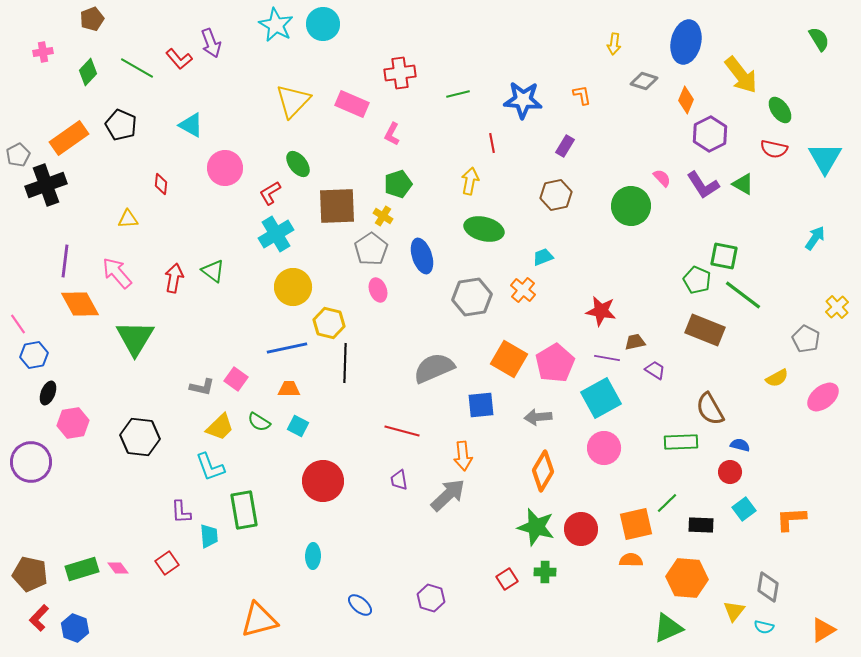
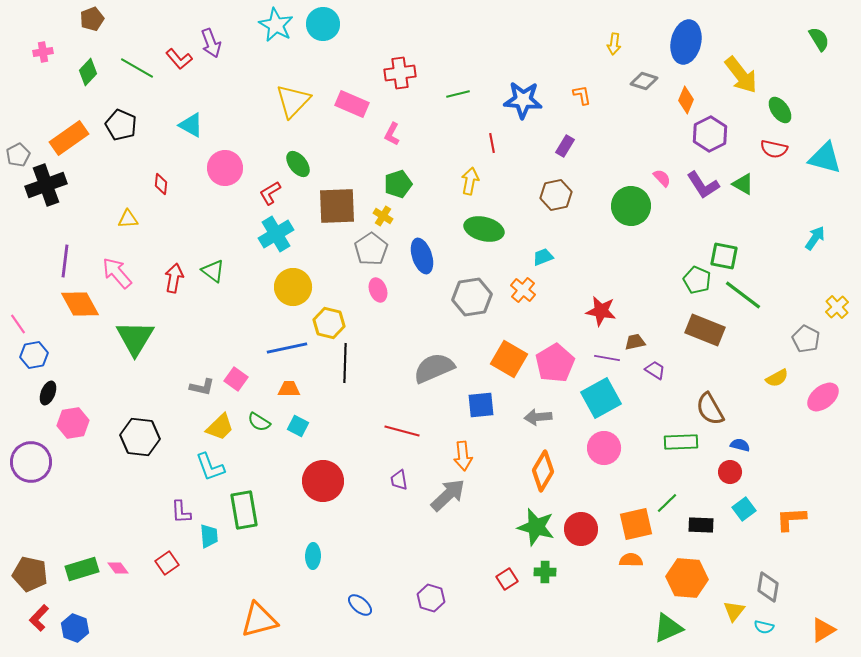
cyan triangle at (825, 158): rotated 45 degrees counterclockwise
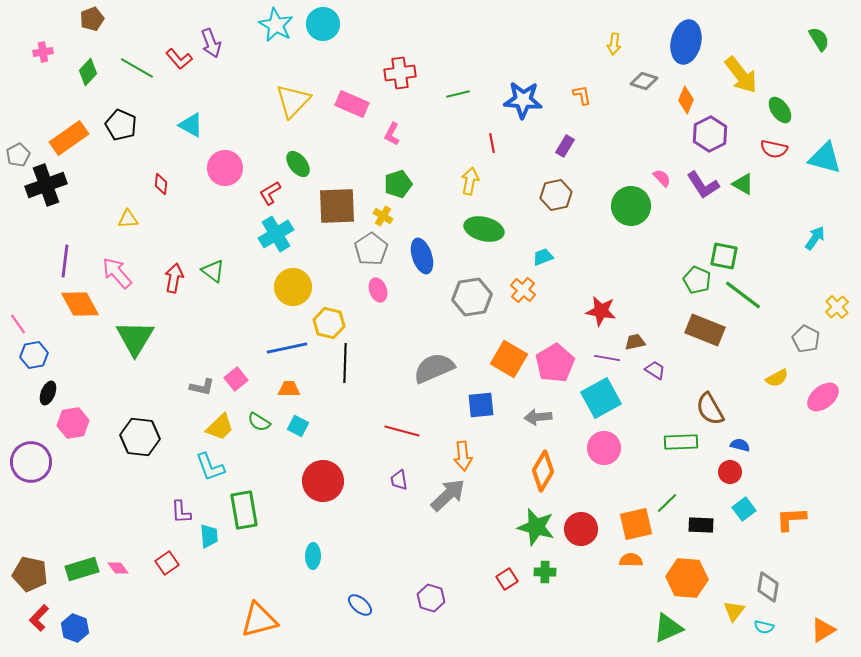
pink square at (236, 379): rotated 15 degrees clockwise
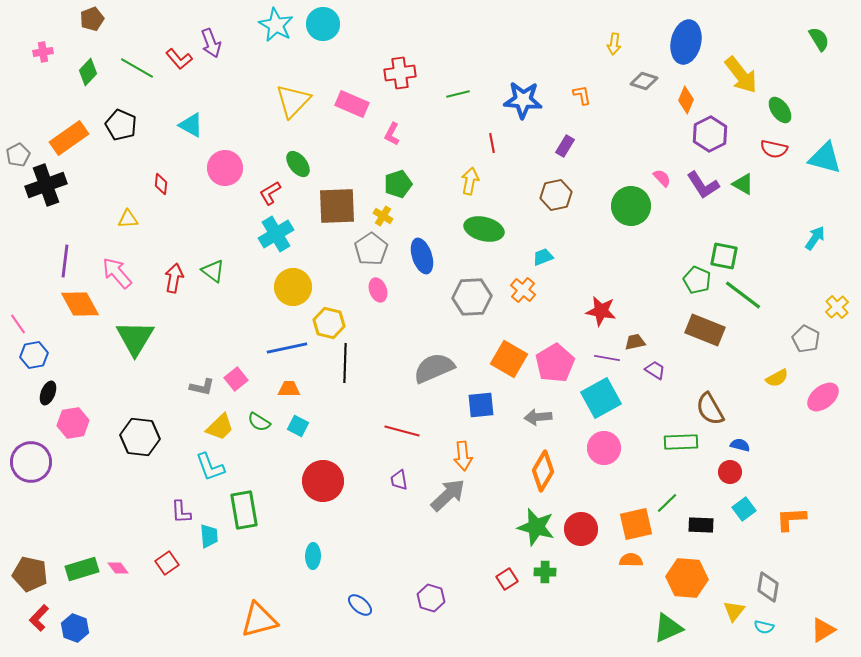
gray hexagon at (472, 297): rotated 6 degrees clockwise
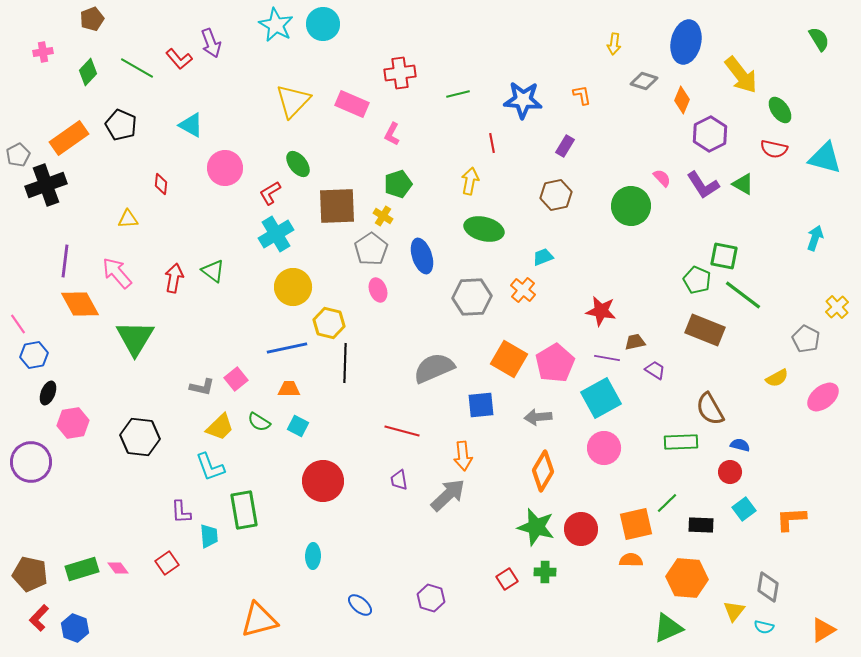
orange diamond at (686, 100): moved 4 px left
cyan arrow at (815, 238): rotated 15 degrees counterclockwise
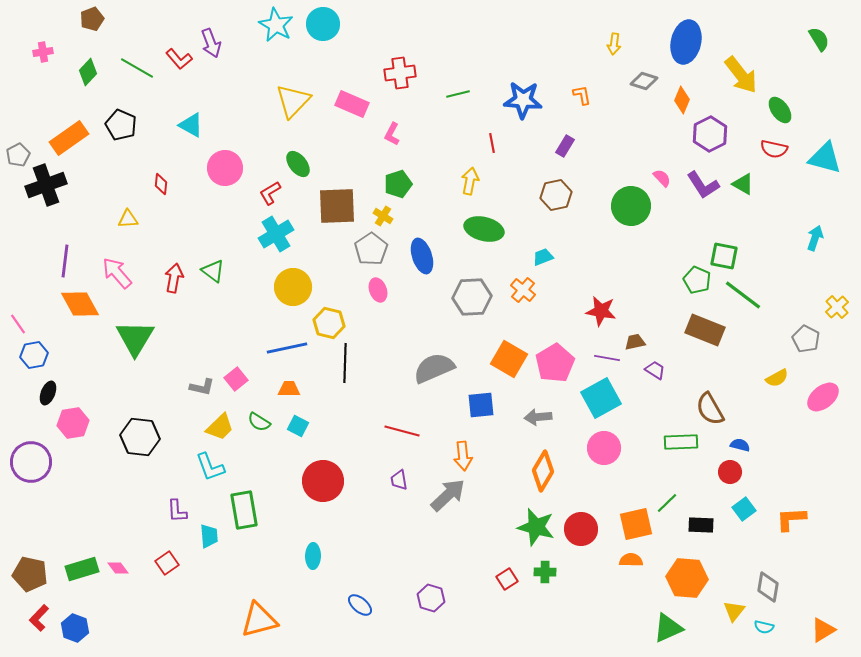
purple L-shape at (181, 512): moved 4 px left, 1 px up
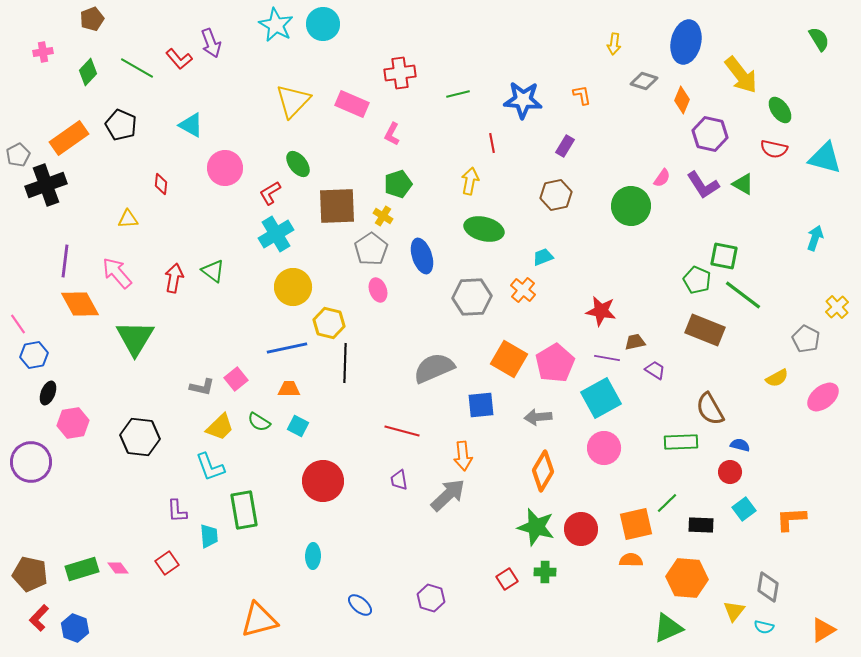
purple hexagon at (710, 134): rotated 20 degrees counterclockwise
pink semicircle at (662, 178): rotated 78 degrees clockwise
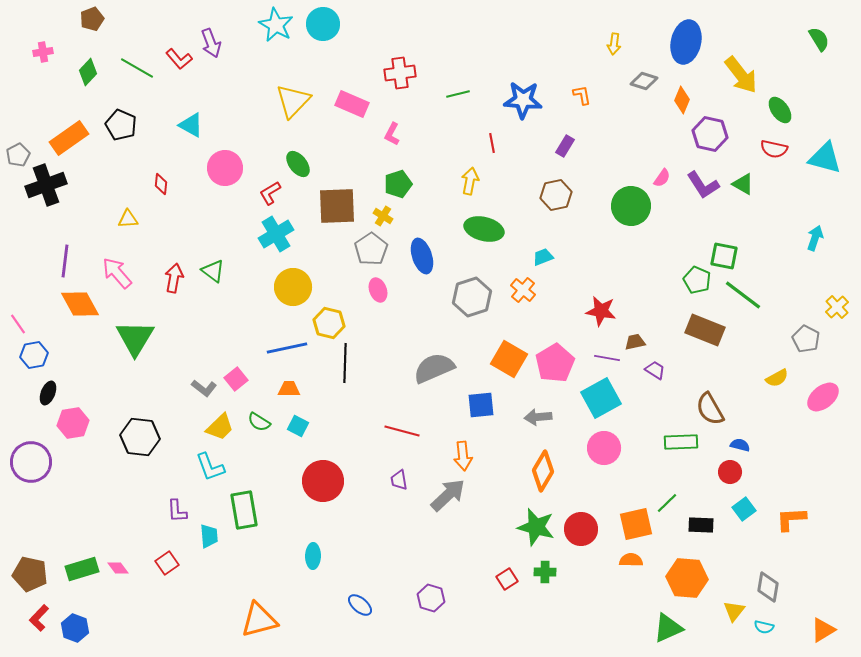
gray hexagon at (472, 297): rotated 15 degrees counterclockwise
gray L-shape at (202, 387): moved 2 px right, 1 px down; rotated 25 degrees clockwise
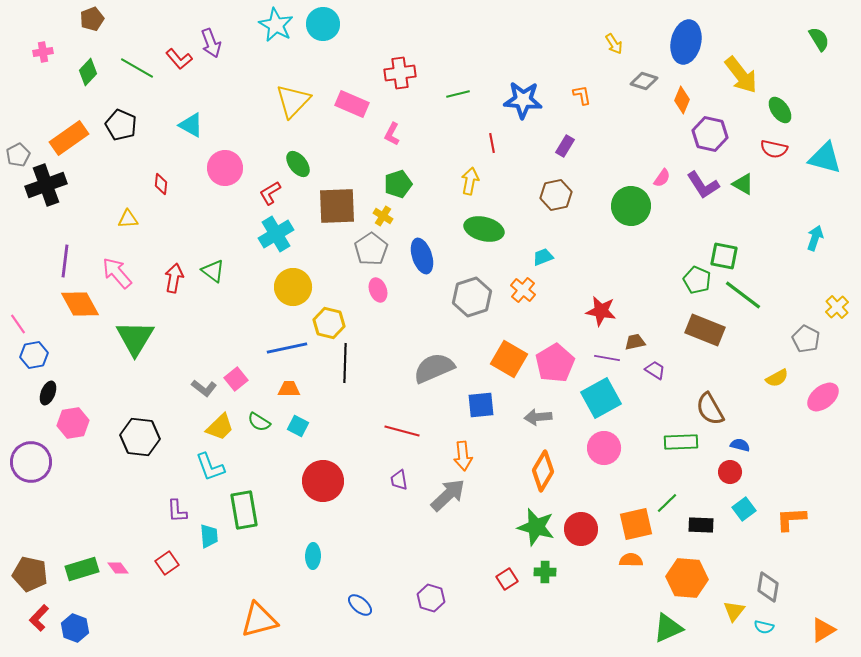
yellow arrow at (614, 44): rotated 40 degrees counterclockwise
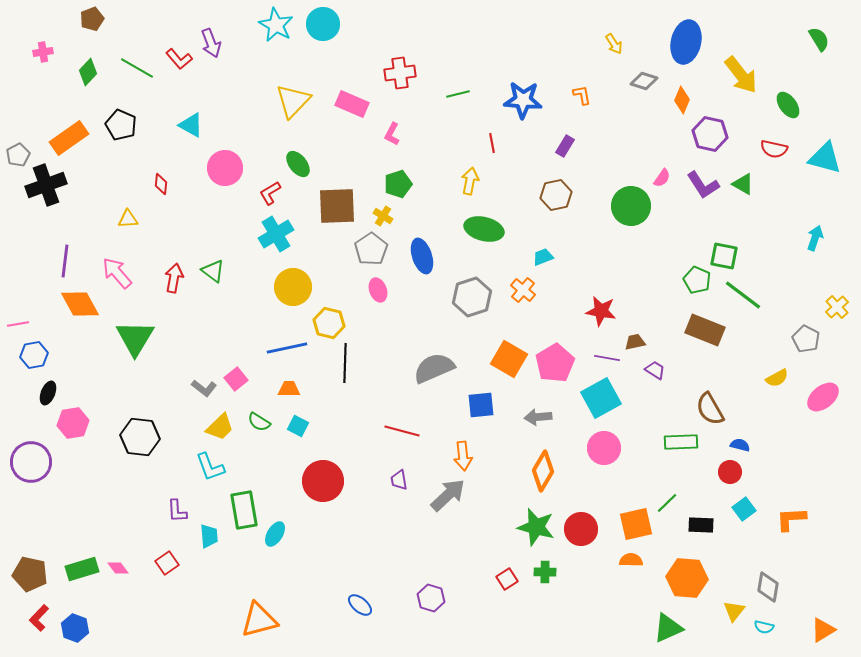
green ellipse at (780, 110): moved 8 px right, 5 px up
pink line at (18, 324): rotated 65 degrees counterclockwise
cyan ellipse at (313, 556): moved 38 px left, 22 px up; rotated 30 degrees clockwise
